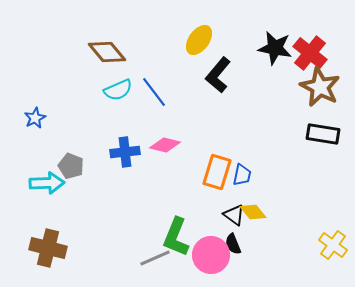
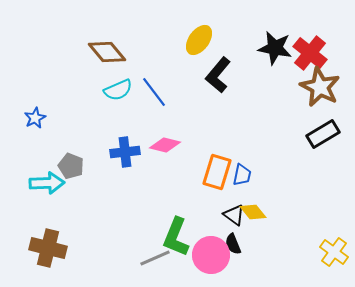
black rectangle: rotated 40 degrees counterclockwise
yellow cross: moved 1 px right, 7 px down
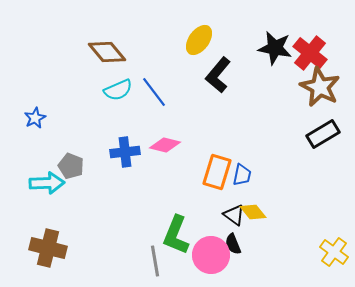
green L-shape: moved 2 px up
gray line: moved 3 px down; rotated 76 degrees counterclockwise
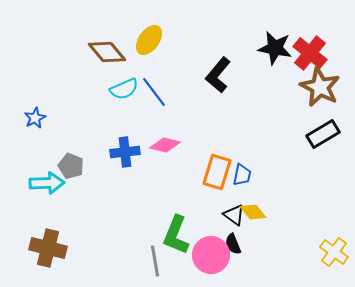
yellow ellipse: moved 50 px left
cyan semicircle: moved 6 px right, 1 px up
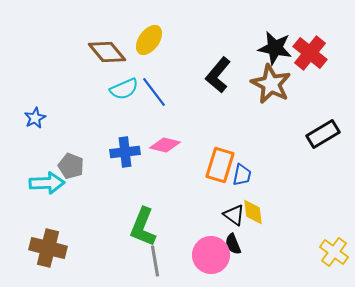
brown star: moved 49 px left, 3 px up
orange rectangle: moved 3 px right, 7 px up
yellow diamond: rotated 32 degrees clockwise
green L-shape: moved 33 px left, 8 px up
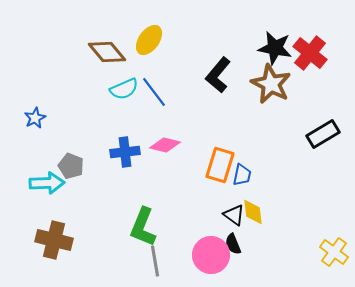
brown cross: moved 6 px right, 8 px up
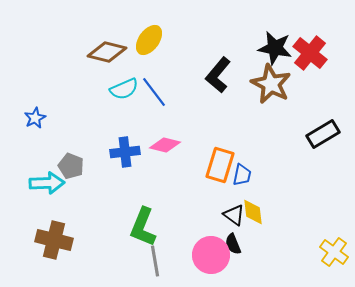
brown diamond: rotated 36 degrees counterclockwise
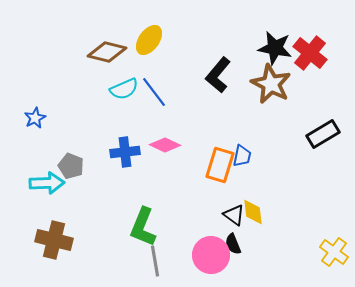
pink diamond: rotated 12 degrees clockwise
blue trapezoid: moved 19 px up
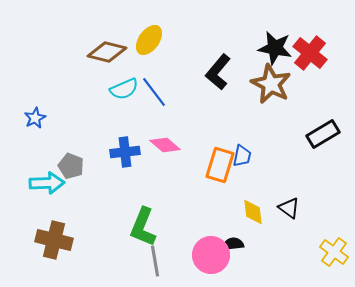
black L-shape: moved 3 px up
pink diamond: rotated 16 degrees clockwise
black triangle: moved 55 px right, 7 px up
black semicircle: rotated 105 degrees clockwise
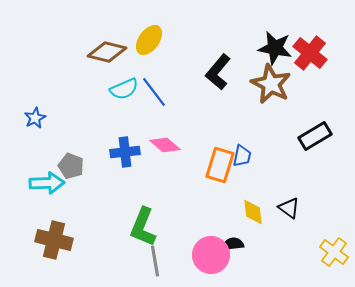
black rectangle: moved 8 px left, 2 px down
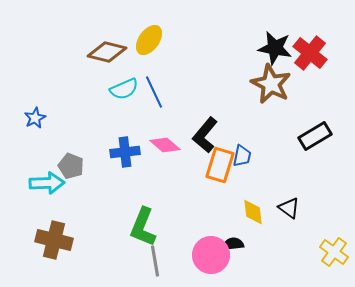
black L-shape: moved 13 px left, 63 px down
blue line: rotated 12 degrees clockwise
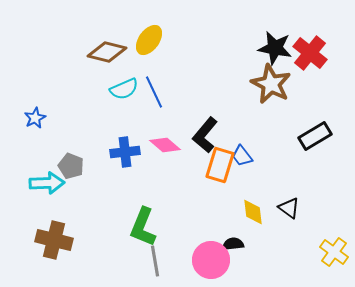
blue trapezoid: rotated 130 degrees clockwise
pink circle: moved 5 px down
